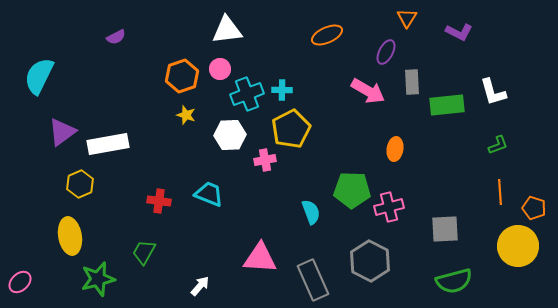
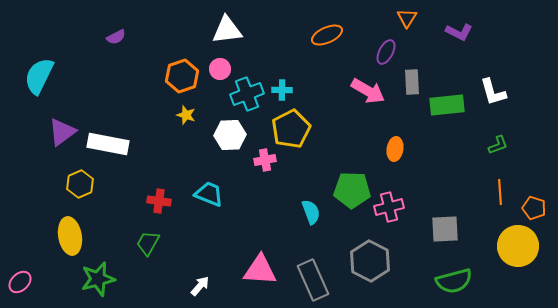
white rectangle at (108, 144): rotated 21 degrees clockwise
green trapezoid at (144, 252): moved 4 px right, 9 px up
pink triangle at (260, 258): moved 12 px down
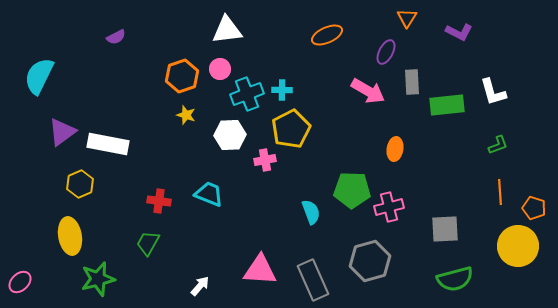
gray hexagon at (370, 261): rotated 18 degrees clockwise
green semicircle at (454, 281): moved 1 px right, 2 px up
